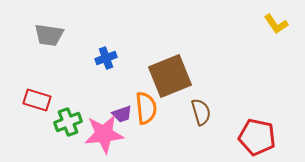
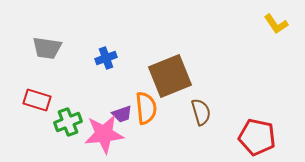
gray trapezoid: moved 2 px left, 13 px down
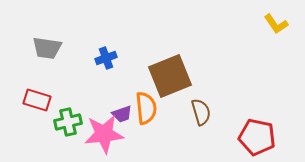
green cross: rotated 8 degrees clockwise
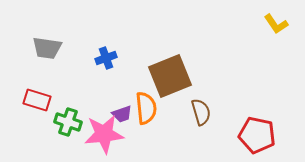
green cross: rotated 32 degrees clockwise
red pentagon: moved 2 px up
